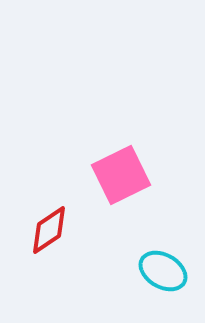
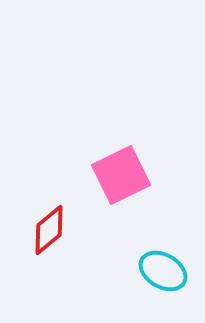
red diamond: rotated 6 degrees counterclockwise
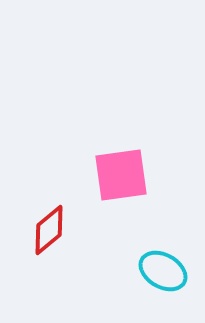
pink square: rotated 18 degrees clockwise
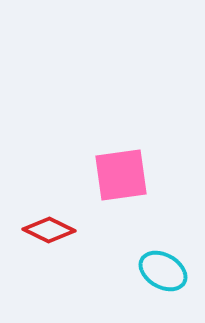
red diamond: rotated 66 degrees clockwise
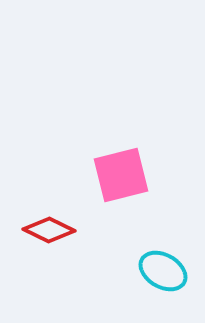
pink square: rotated 6 degrees counterclockwise
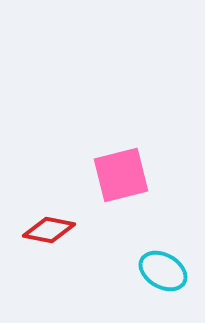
red diamond: rotated 15 degrees counterclockwise
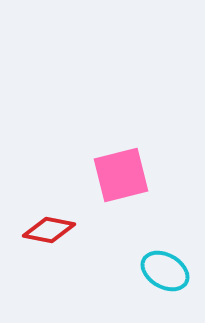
cyan ellipse: moved 2 px right
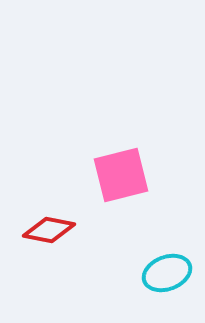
cyan ellipse: moved 2 px right, 2 px down; rotated 51 degrees counterclockwise
